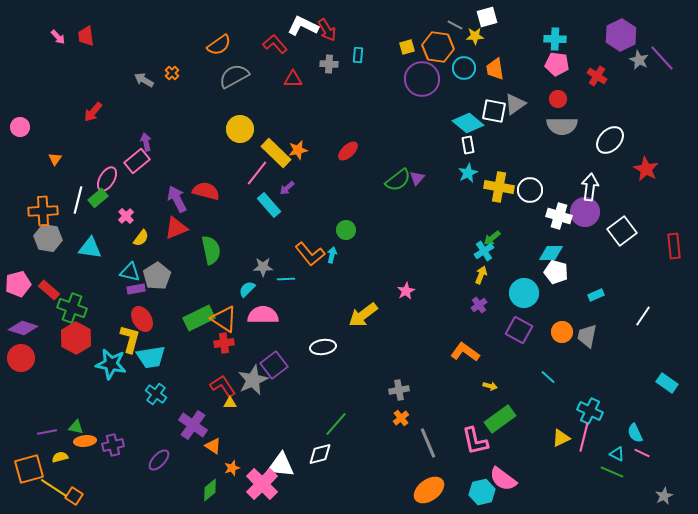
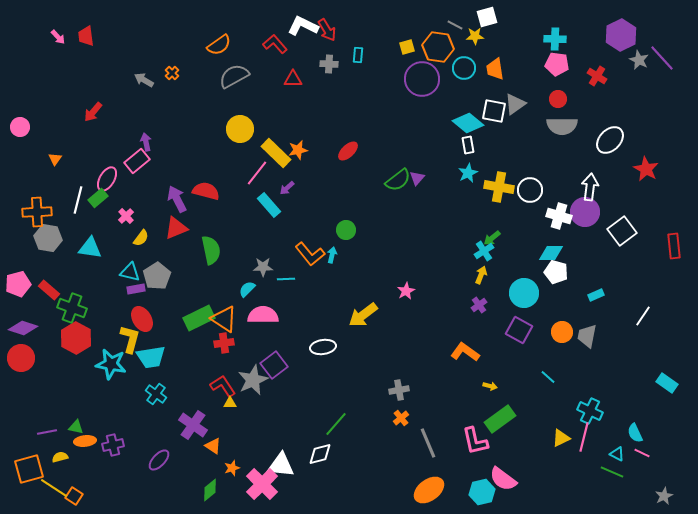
orange cross at (43, 211): moved 6 px left, 1 px down
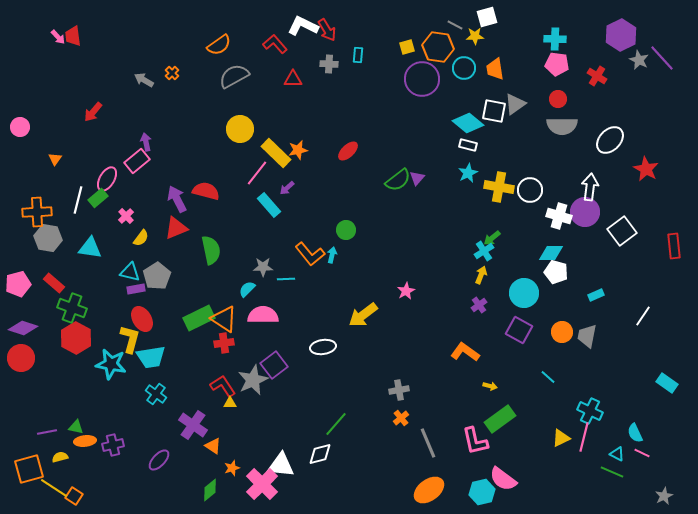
red trapezoid at (86, 36): moved 13 px left
white rectangle at (468, 145): rotated 66 degrees counterclockwise
red rectangle at (49, 290): moved 5 px right, 7 px up
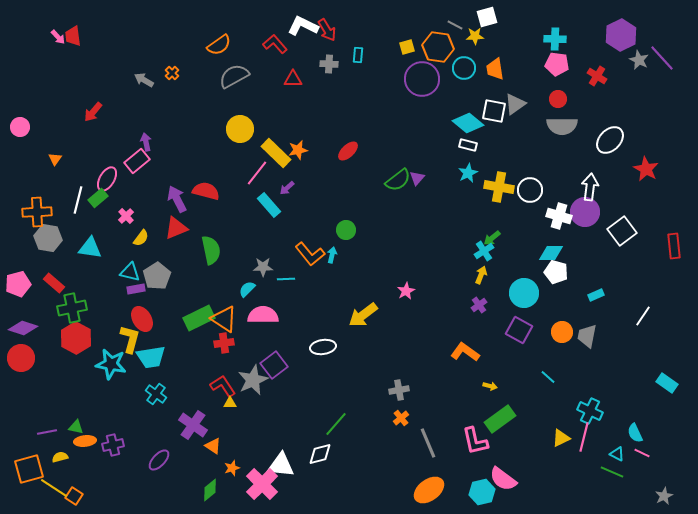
green cross at (72, 308): rotated 32 degrees counterclockwise
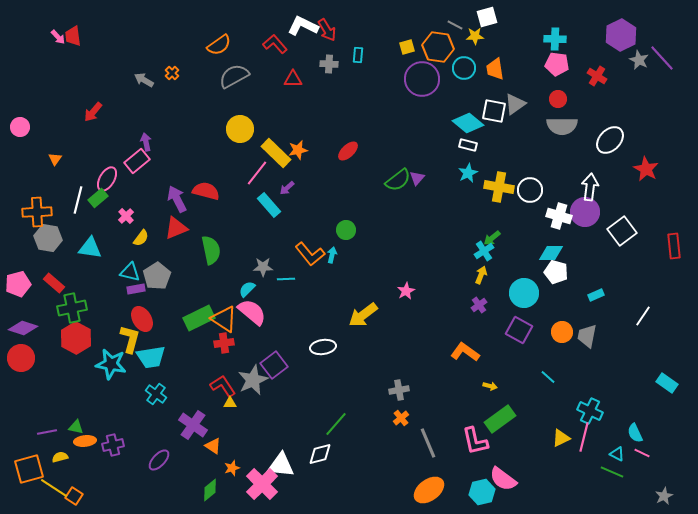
pink semicircle at (263, 315): moved 11 px left, 3 px up; rotated 40 degrees clockwise
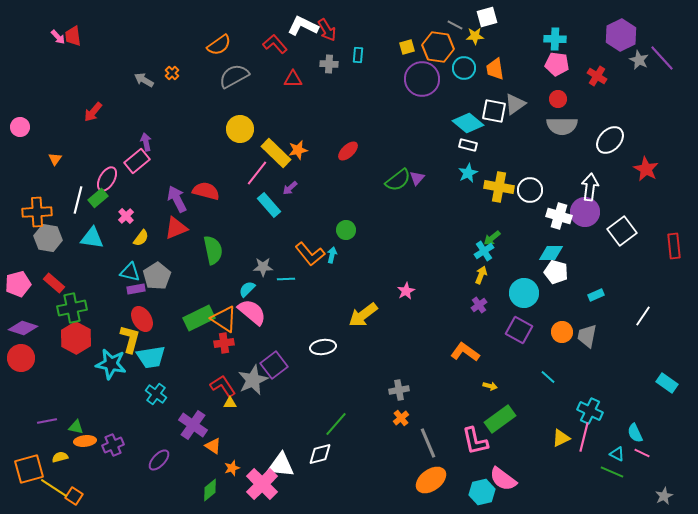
purple arrow at (287, 188): moved 3 px right
cyan triangle at (90, 248): moved 2 px right, 10 px up
green semicircle at (211, 250): moved 2 px right
purple line at (47, 432): moved 11 px up
purple cross at (113, 445): rotated 10 degrees counterclockwise
orange ellipse at (429, 490): moved 2 px right, 10 px up
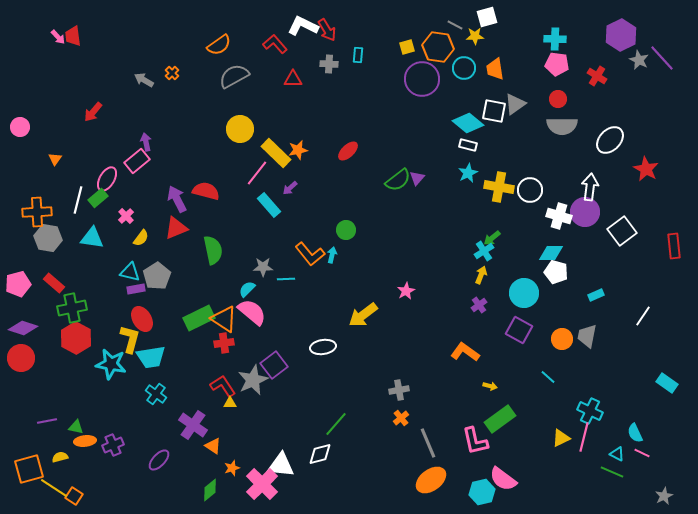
orange circle at (562, 332): moved 7 px down
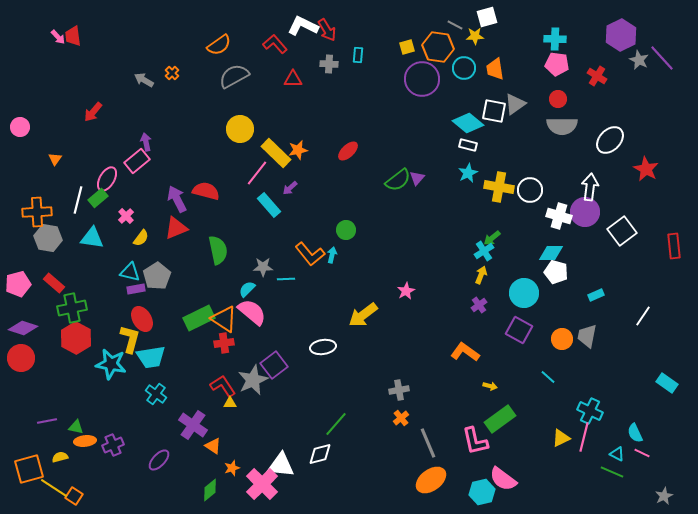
green semicircle at (213, 250): moved 5 px right
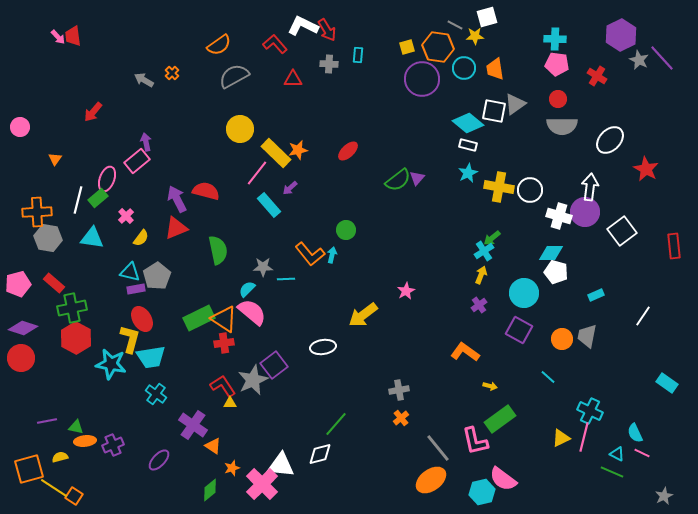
pink ellipse at (107, 179): rotated 10 degrees counterclockwise
gray line at (428, 443): moved 10 px right, 5 px down; rotated 16 degrees counterclockwise
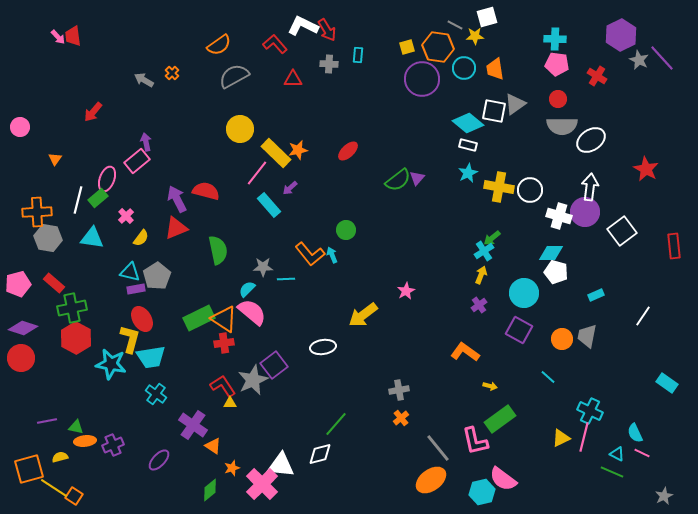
white ellipse at (610, 140): moved 19 px left; rotated 12 degrees clockwise
cyan arrow at (332, 255): rotated 35 degrees counterclockwise
